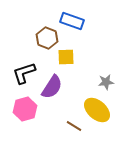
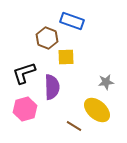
purple semicircle: rotated 35 degrees counterclockwise
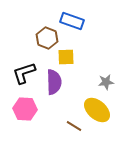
purple semicircle: moved 2 px right, 5 px up
pink hexagon: rotated 20 degrees clockwise
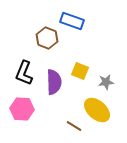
yellow square: moved 14 px right, 14 px down; rotated 24 degrees clockwise
black L-shape: rotated 50 degrees counterclockwise
pink hexagon: moved 3 px left
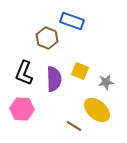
purple semicircle: moved 3 px up
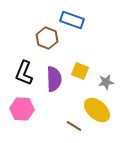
blue rectangle: moved 1 px up
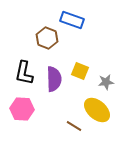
black L-shape: rotated 10 degrees counterclockwise
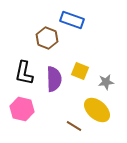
pink hexagon: rotated 10 degrees clockwise
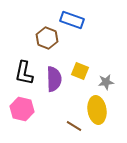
yellow ellipse: rotated 40 degrees clockwise
